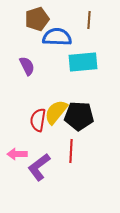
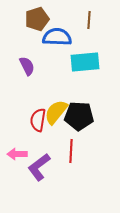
cyan rectangle: moved 2 px right
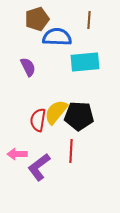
purple semicircle: moved 1 px right, 1 px down
